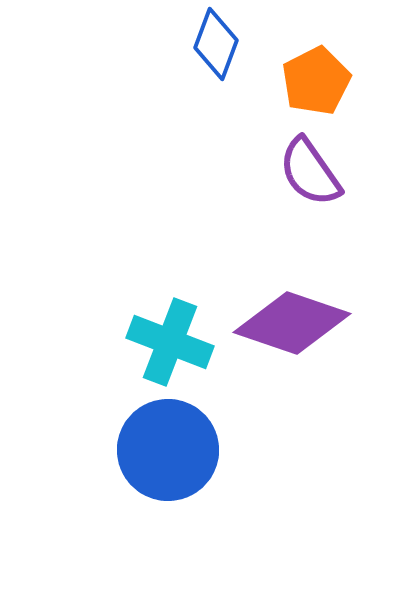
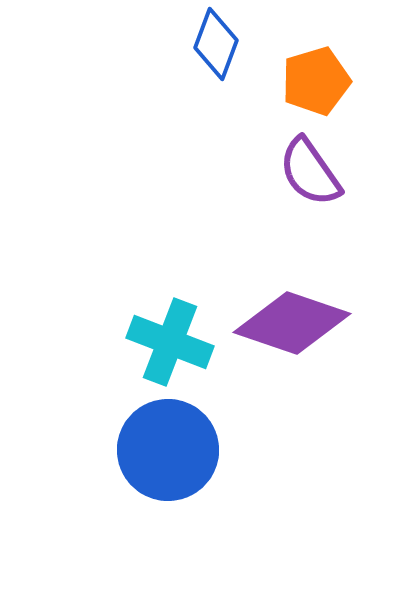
orange pentagon: rotated 10 degrees clockwise
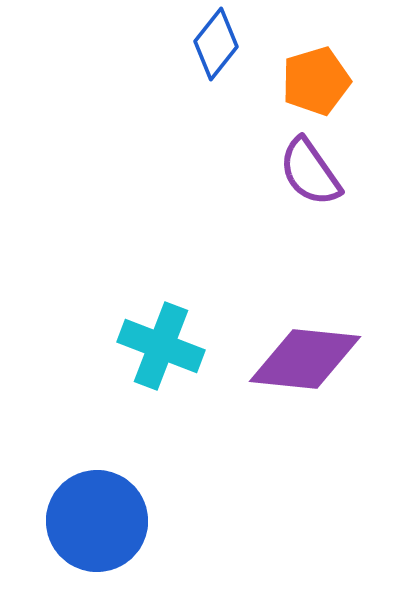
blue diamond: rotated 18 degrees clockwise
purple diamond: moved 13 px right, 36 px down; rotated 13 degrees counterclockwise
cyan cross: moved 9 px left, 4 px down
blue circle: moved 71 px left, 71 px down
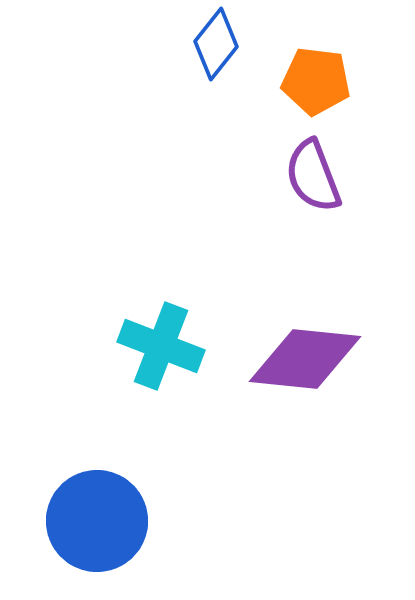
orange pentagon: rotated 24 degrees clockwise
purple semicircle: moved 3 px right, 4 px down; rotated 14 degrees clockwise
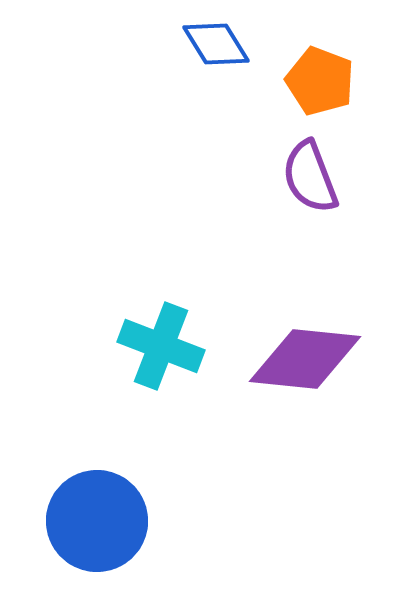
blue diamond: rotated 70 degrees counterclockwise
orange pentagon: moved 4 px right; rotated 14 degrees clockwise
purple semicircle: moved 3 px left, 1 px down
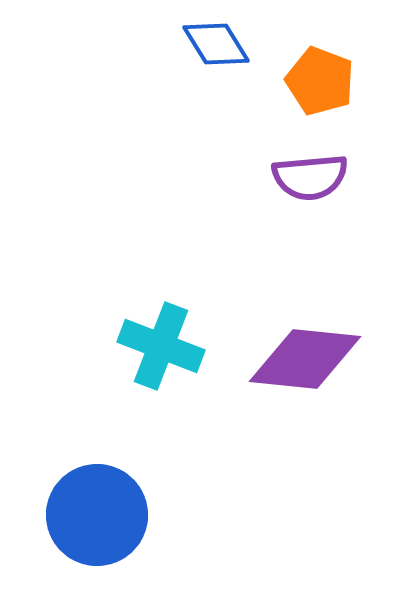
purple semicircle: rotated 74 degrees counterclockwise
blue circle: moved 6 px up
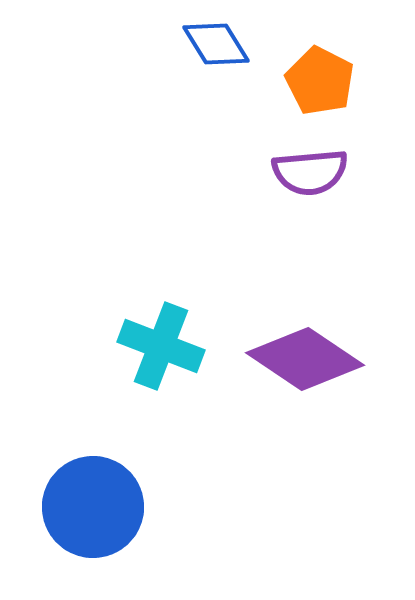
orange pentagon: rotated 6 degrees clockwise
purple semicircle: moved 5 px up
purple diamond: rotated 28 degrees clockwise
blue circle: moved 4 px left, 8 px up
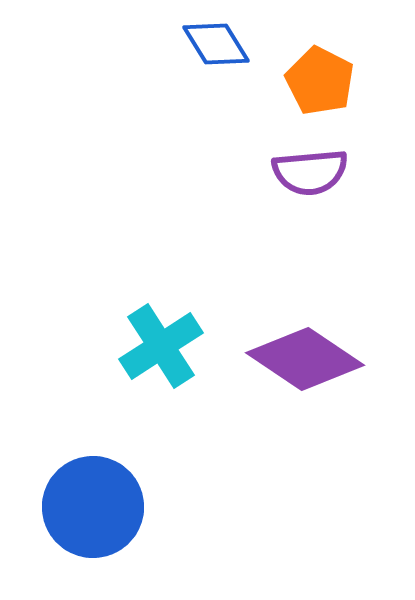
cyan cross: rotated 36 degrees clockwise
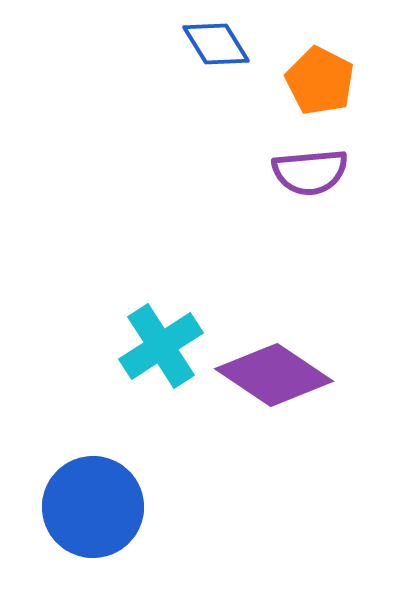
purple diamond: moved 31 px left, 16 px down
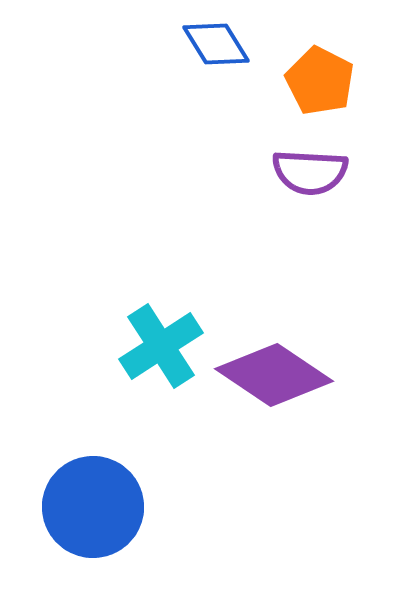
purple semicircle: rotated 8 degrees clockwise
